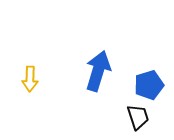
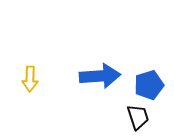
blue arrow: moved 2 px right, 5 px down; rotated 69 degrees clockwise
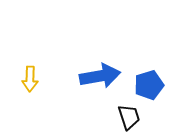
blue arrow: rotated 6 degrees counterclockwise
black trapezoid: moved 9 px left
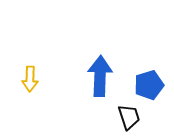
blue arrow: rotated 78 degrees counterclockwise
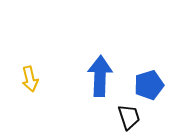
yellow arrow: rotated 15 degrees counterclockwise
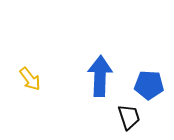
yellow arrow: rotated 25 degrees counterclockwise
blue pentagon: rotated 20 degrees clockwise
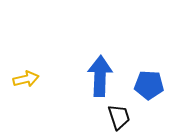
yellow arrow: moved 4 px left; rotated 65 degrees counterclockwise
black trapezoid: moved 10 px left
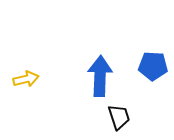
blue pentagon: moved 4 px right, 19 px up
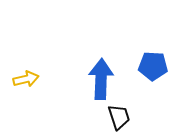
blue arrow: moved 1 px right, 3 px down
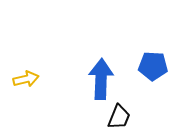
black trapezoid: rotated 40 degrees clockwise
